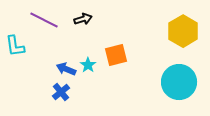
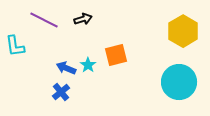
blue arrow: moved 1 px up
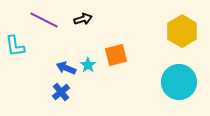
yellow hexagon: moved 1 px left
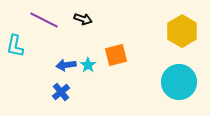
black arrow: rotated 36 degrees clockwise
cyan L-shape: rotated 20 degrees clockwise
blue arrow: moved 3 px up; rotated 30 degrees counterclockwise
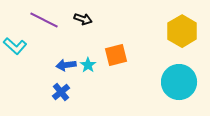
cyan L-shape: rotated 60 degrees counterclockwise
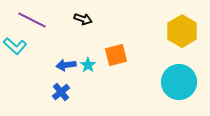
purple line: moved 12 px left
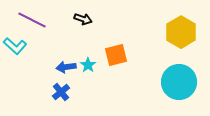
yellow hexagon: moved 1 px left, 1 px down
blue arrow: moved 2 px down
